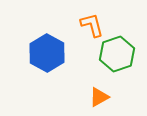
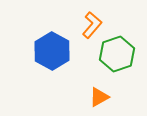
orange L-shape: rotated 56 degrees clockwise
blue hexagon: moved 5 px right, 2 px up
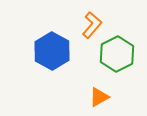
green hexagon: rotated 8 degrees counterclockwise
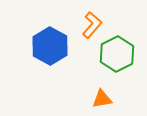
blue hexagon: moved 2 px left, 5 px up
orange triangle: moved 3 px right, 2 px down; rotated 20 degrees clockwise
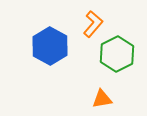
orange L-shape: moved 1 px right, 1 px up
